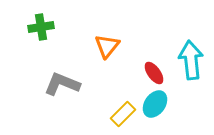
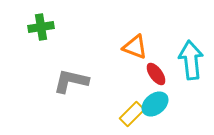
orange triangle: moved 28 px right, 1 px down; rotated 48 degrees counterclockwise
red ellipse: moved 2 px right, 1 px down
gray L-shape: moved 9 px right, 3 px up; rotated 9 degrees counterclockwise
cyan ellipse: rotated 16 degrees clockwise
yellow rectangle: moved 9 px right
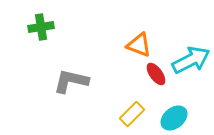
orange triangle: moved 4 px right, 2 px up
cyan arrow: rotated 69 degrees clockwise
cyan ellipse: moved 19 px right, 14 px down
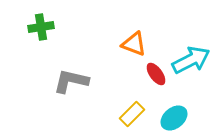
orange triangle: moved 5 px left, 1 px up
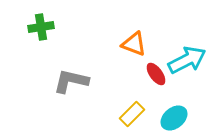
cyan arrow: moved 4 px left
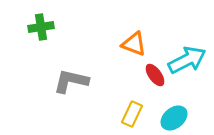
red ellipse: moved 1 px left, 1 px down
yellow rectangle: rotated 20 degrees counterclockwise
